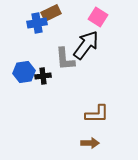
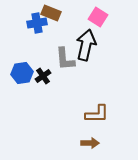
brown rectangle: rotated 48 degrees clockwise
black arrow: rotated 24 degrees counterclockwise
blue hexagon: moved 2 px left, 1 px down
black cross: rotated 28 degrees counterclockwise
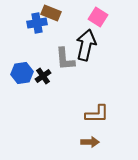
brown arrow: moved 1 px up
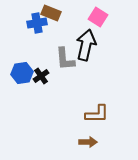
black cross: moved 2 px left
brown arrow: moved 2 px left
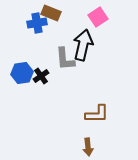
pink square: rotated 24 degrees clockwise
black arrow: moved 3 px left
brown arrow: moved 5 px down; rotated 84 degrees clockwise
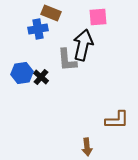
pink square: rotated 30 degrees clockwise
blue cross: moved 1 px right, 6 px down
gray L-shape: moved 2 px right, 1 px down
black cross: moved 1 px down; rotated 14 degrees counterclockwise
brown L-shape: moved 20 px right, 6 px down
brown arrow: moved 1 px left
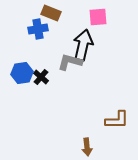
gray L-shape: moved 3 px right, 2 px down; rotated 110 degrees clockwise
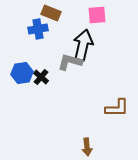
pink square: moved 1 px left, 2 px up
brown L-shape: moved 12 px up
